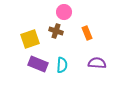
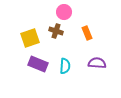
yellow square: moved 1 px up
cyan semicircle: moved 3 px right, 1 px down
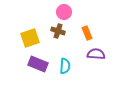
brown cross: moved 2 px right
purple semicircle: moved 1 px left, 9 px up
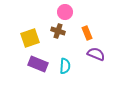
pink circle: moved 1 px right
purple semicircle: rotated 18 degrees clockwise
